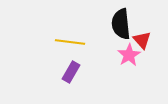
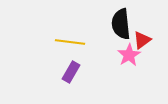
red triangle: rotated 36 degrees clockwise
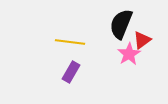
black semicircle: rotated 28 degrees clockwise
pink star: moved 1 px up
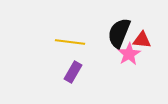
black semicircle: moved 2 px left, 9 px down
red triangle: rotated 42 degrees clockwise
purple rectangle: moved 2 px right
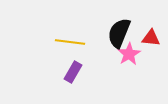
red triangle: moved 9 px right, 2 px up
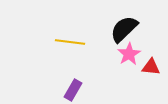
black semicircle: moved 5 px right, 4 px up; rotated 24 degrees clockwise
red triangle: moved 29 px down
purple rectangle: moved 18 px down
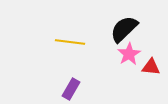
purple rectangle: moved 2 px left, 1 px up
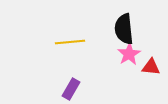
black semicircle: rotated 52 degrees counterclockwise
yellow line: rotated 12 degrees counterclockwise
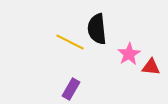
black semicircle: moved 27 px left
yellow line: rotated 32 degrees clockwise
